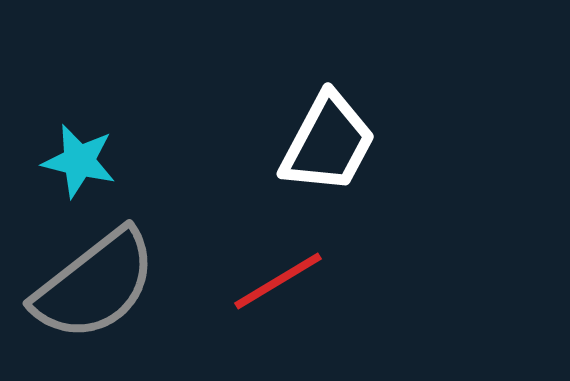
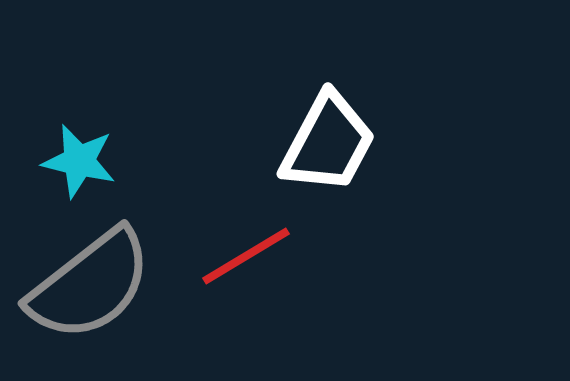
red line: moved 32 px left, 25 px up
gray semicircle: moved 5 px left
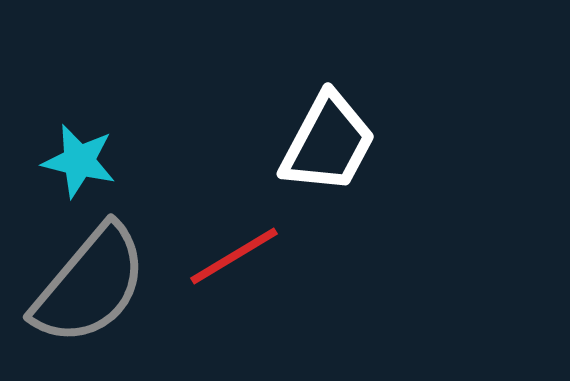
red line: moved 12 px left
gray semicircle: rotated 12 degrees counterclockwise
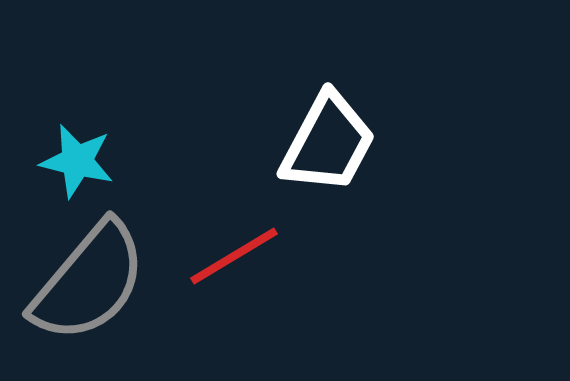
cyan star: moved 2 px left
gray semicircle: moved 1 px left, 3 px up
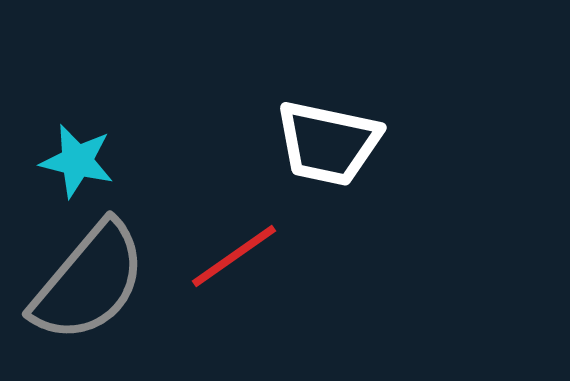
white trapezoid: rotated 74 degrees clockwise
red line: rotated 4 degrees counterclockwise
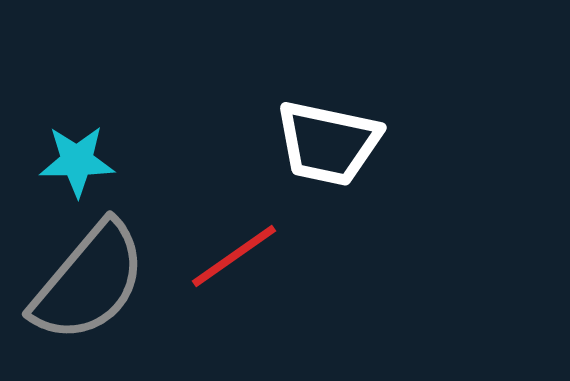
cyan star: rotated 14 degrees counterclockwise
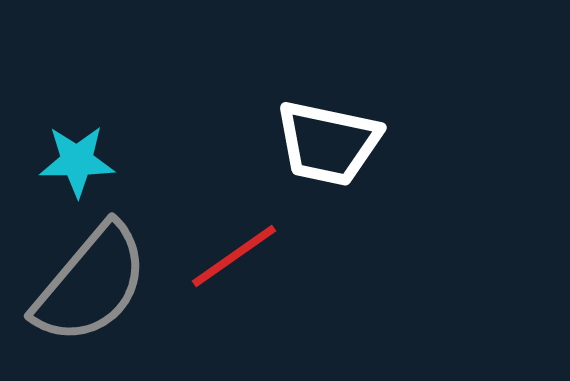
gray semicircle: moved 2 px right, 2 px down
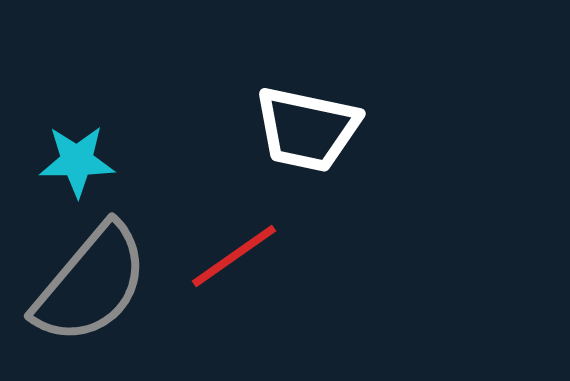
white trapezoid: moved 21 px left, 14 px up
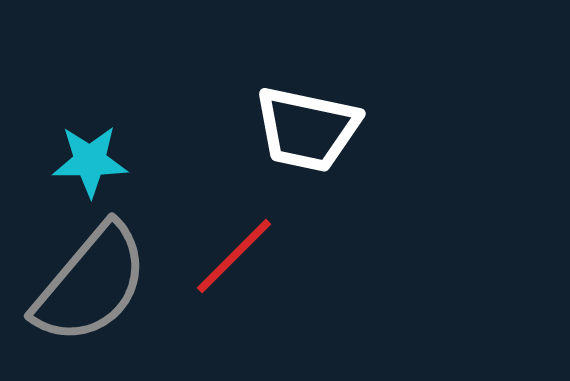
cyan star: moved 13 px right
red line: rotated 10 degrees counterclockwise
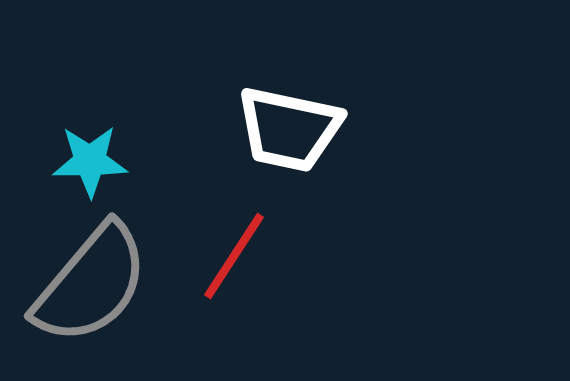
white trapezoid: moved 18 px left
red line: rotated 12 degrees counterclockwise
